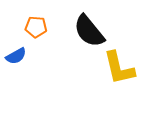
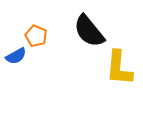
orange pentagon: moved 9 px down; rotated 20 degrees clockwise
yellow L-shape: rotated 18 degrees clockwise
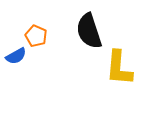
black semicircle: rotated 21 degrees clockwise
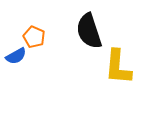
orange pentagon: moved 2 px left, 1 px down
yellow L-shape: moved 1 px left, 1 px up
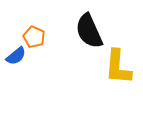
black semicircle: rotated 6 degrees counterclockwise
blue semicircle: rotated 10 degrees counterclockwise
